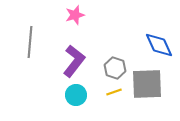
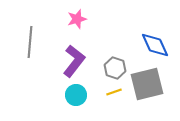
pink star: moved 2 px right, 4 px down
blue diamond: moved 4 px left
gray square: rotated 12 degrees counterclockwise
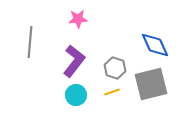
pink star: moved 1 px right; rotated 12 degrees clockwise
gray square: moved 4 px right
yellow line: moved 2 px left
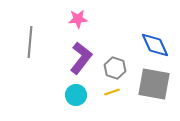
purple L-shape: moved 7 px right, 3 px up
gray square: moved 3 px right; rotated 24 degrees clockwise
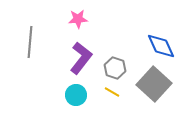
blue diamond: moved 6 px right, 1 px down
gray square: rotated 32 degrees clockwise
yellow line: rotated 49 degrees clockwise
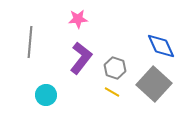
cyan circle: moved 30 px left
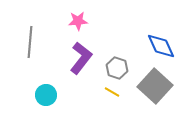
pink star: moved 2 px down
gray hexagon: moved 2 px right
gray square: moved 1 px right, 2 px down
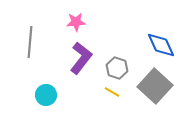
pink star: moved 2 px left, 1 px down
blue diamond: moved 1 px up
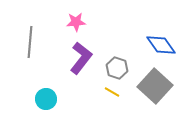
blue diamond: rotated 12 degrees counterclockwise
cyan circle: moved 4 px down
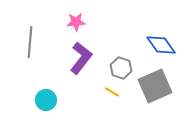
gray hexagon: moved 4 px right
gray square: rotated 24 degrees clockwise
cyan circle: moved 1 px down
